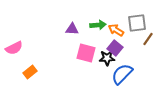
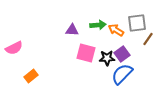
purple triangle: moved 1 px down
purple square: moved 7 px right, 6 px down; rotated 14 degrees clockwise
orange rectangle: moved 1 px right, 4 px down
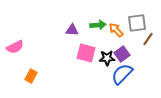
orange arrow: rotated 14 degrees clockwise
pink semicircle: moved 1 px right, 1 px up
orange rectangle: rotated 24 degrees counterclockwise
